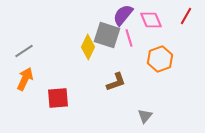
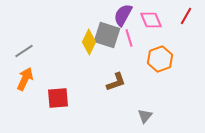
purple semicircle: rotated 10 degrees counterclockwise
yellow diamond: moved 1 px right, 5 px up
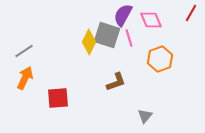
red line: moved 5 px right, 3 px up
orange arrow: moved 1 px up
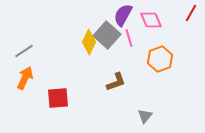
gray square: rotated 24 degrees clockwise
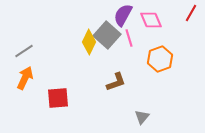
gray triangle: moved 3 px left, 1 px down
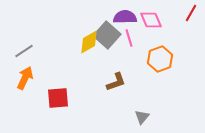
purple semicircle: moved 2 px right, 2 px down; rotated 60 degrees clockwise
yellow diamond: rotated 35 degrees clockwise
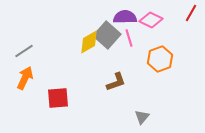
pink diamond: rotated 40 degrees counterclockwise
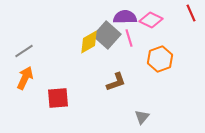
red line: rotated 54 degrees counterclockwise
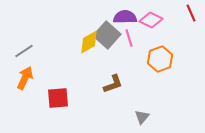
brown L-shape: moved 3 px left, 2 px down
